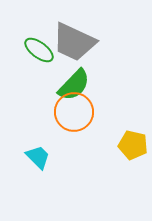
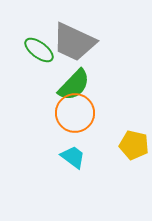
orange circle: moved 1 px right, 1 px down
yellow pentagon: moved 1 px right
cyan trapezoid: moved 35 px right; rotated 8 degrees counterclockwise
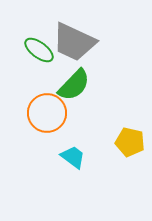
orange circle: moved 28 px left
yellow pentagon: moved 4 px left, 3 px up
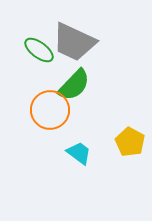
orange circle: moved 3 px right, 3 px up
yellow pentagon: rotated 16 degrees clockwise
cyan trapezoid: moved 6 px right, 4 px up
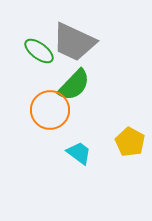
green ellipse: moved 1 px down
